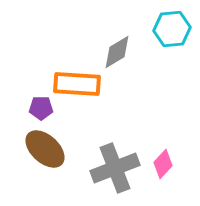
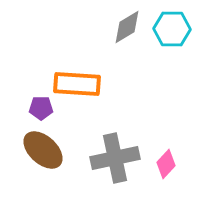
cyan hexagon: rotated 6 degrees clockwise
gray diamond: moved 10 px right, 25 px up
brown ellipse: moved 2 px left, 1 px down
pink diamond: moved 3 px right
gray cross: moved 10 px up; rotated 9 degrees clockwise
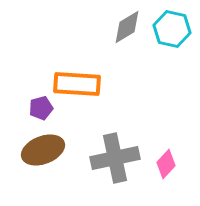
cyan hexagon: rotated 12 degrees clockwise
purple pentagon: rotated 15 degrees counterclockwise
brown ellipse: rotated 63 degrees counterclockwise
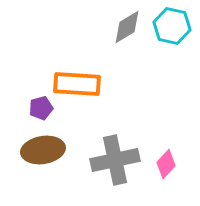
cyan hexagon: moved 3 px up
brown ellipse: rotated 12 degrees clockwise
gray cross: moved 2 px down
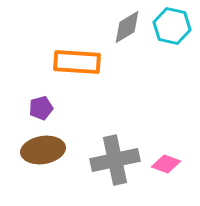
orange rectangle: moved 22 px up
pink diamond: rotated 68 degrees clockwise
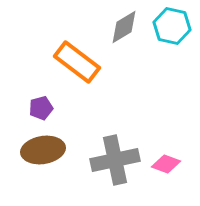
gray diamond: moved 3 px left
orange rectangle: rotated 33 degrees clockwise
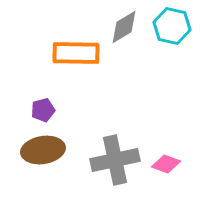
orange rectangle: moved 1 px left, 9 px up; rotated 36 degrees counterclockwise
purple pentagon: moved 2 px right, 2 px down
